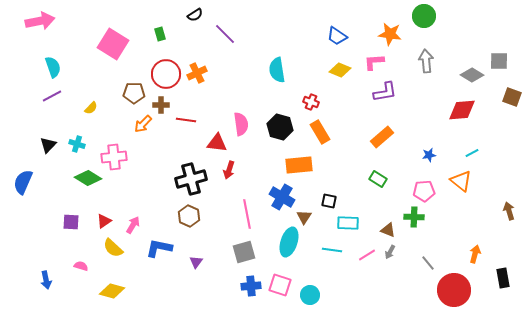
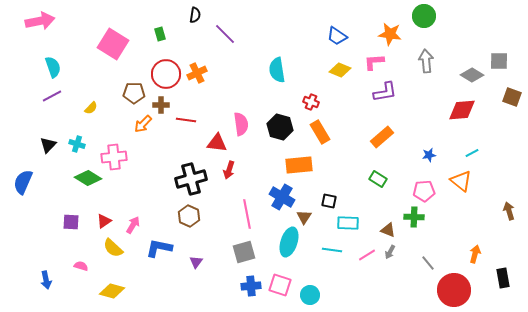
black semicircle at (195, 15): rotated 49 degrees counterclockwise
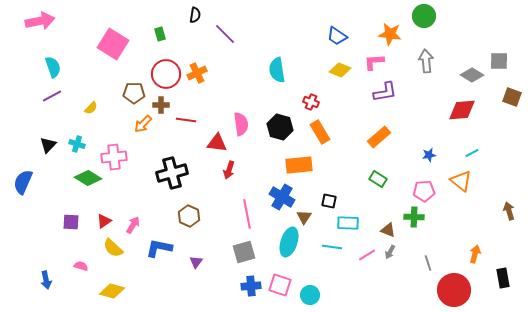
orange rectangle at (382, 137): moved 3 px left
black cross at (191, 179): moved 19 px left, 6 px up
cyan line at (332, 250): moved 3 px up
gray line at (428, 263): rotated 21 degrees clockwise
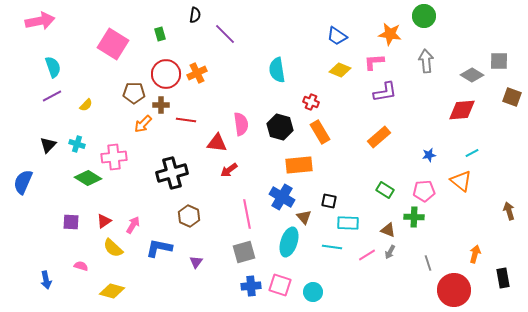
yellow semicircle at (91, 108): moved 5 px left, 3 px up
red arrow at (229, 170): rotated 36 degrees clockwise
green rectangle at (378, 179): moved 7 px right, 11 px down
brown triangle at (304, 217): rotated 14 degrees counterclockwise
cyan circle at (310, 295): moved 3 px right, 3 px up
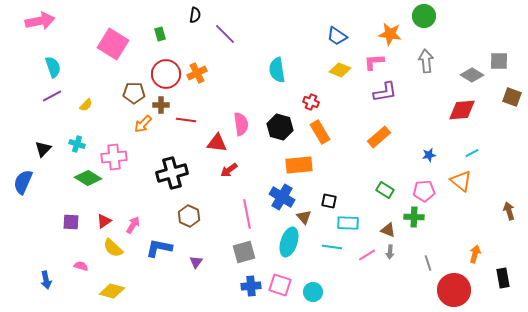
black triangle at (48, 145): moved 5 px left, 4 px down
gray arrow at (390, 252): rotated 24 degrees counterclockwise
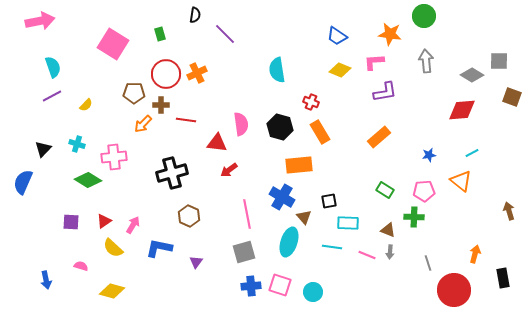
green diamond at (88, 178): moved 2 px down
black square at (329, 201): rotated 21 degrees counterclockwise
pink line at (367, 255): rotated 54 degrees clockwise
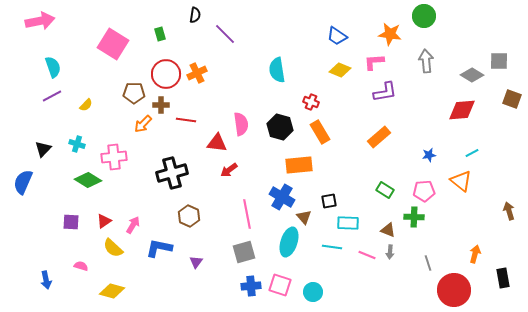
brown square at (512, 97): moved 2 px down
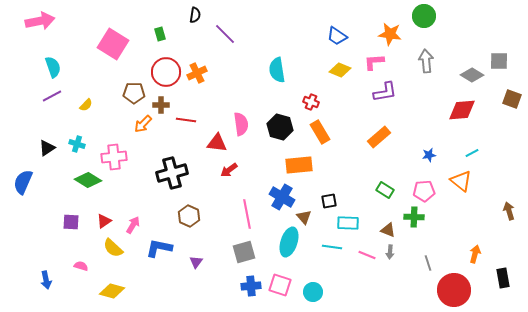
red circle at (166, 74): moved 2 px up
black triangle at (43, 149): moved 4 px right, 1 px up; rotated 12 degrees clockwise
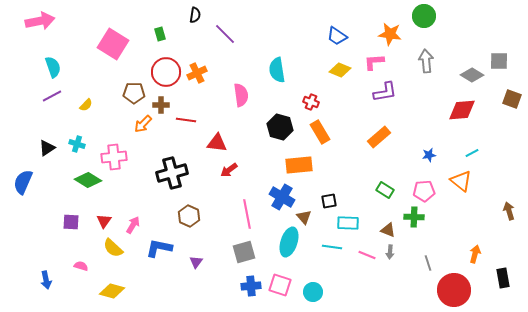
pink semicircle at (241, 124): moved 29 px up
red triangle at (104, 221): rotated 21 degrees counterclockwise
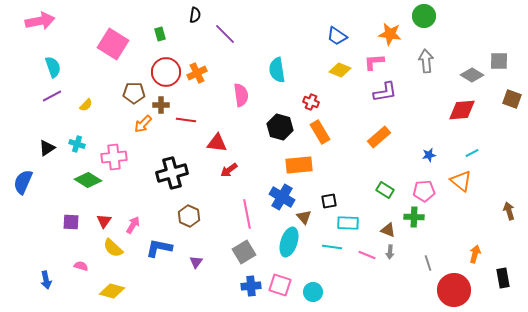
gray square at (244, 252): rotated 15 degrees counterclockwise
